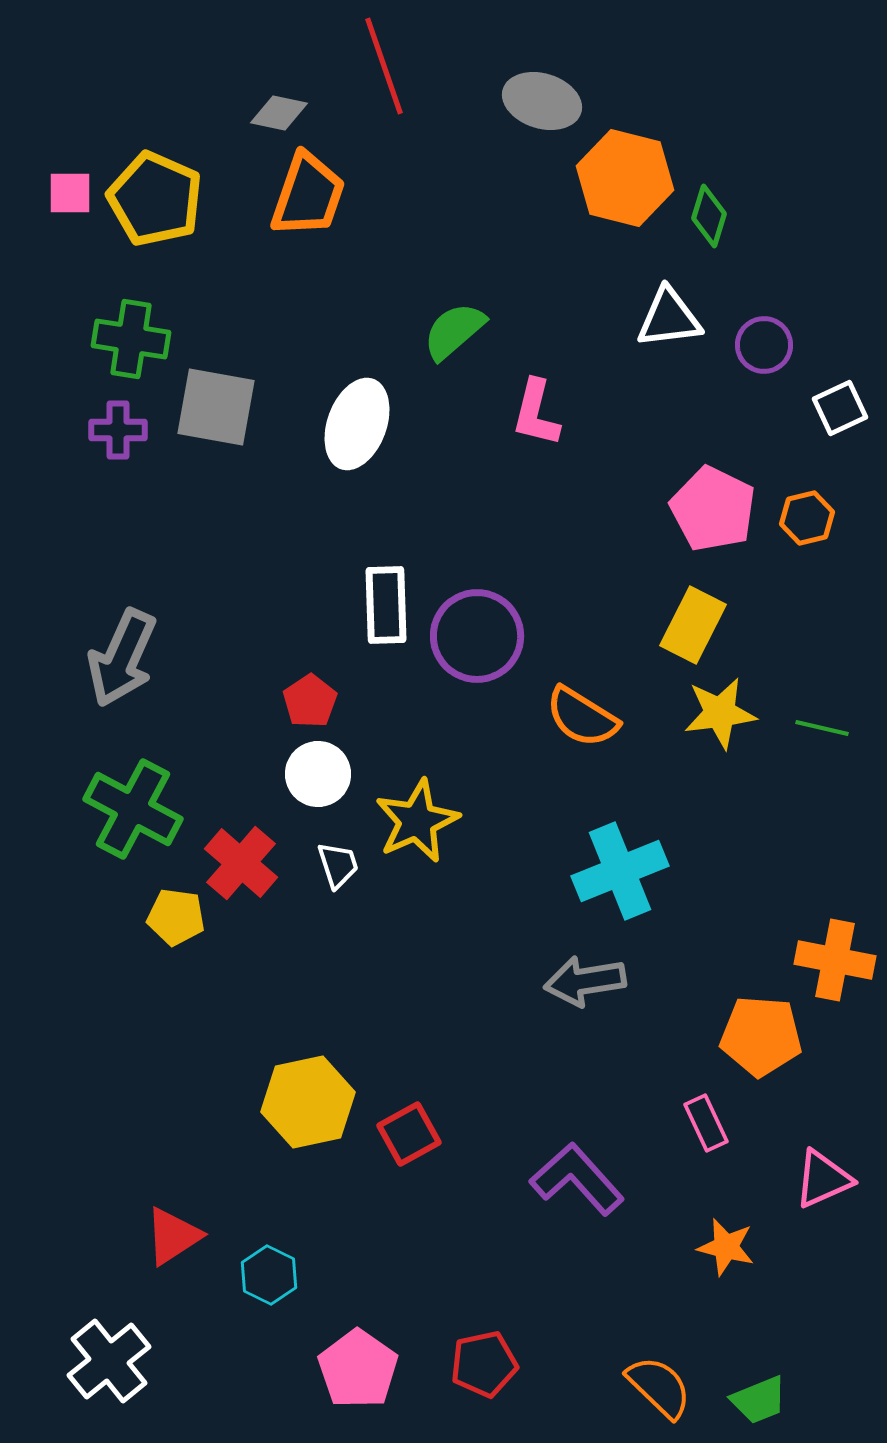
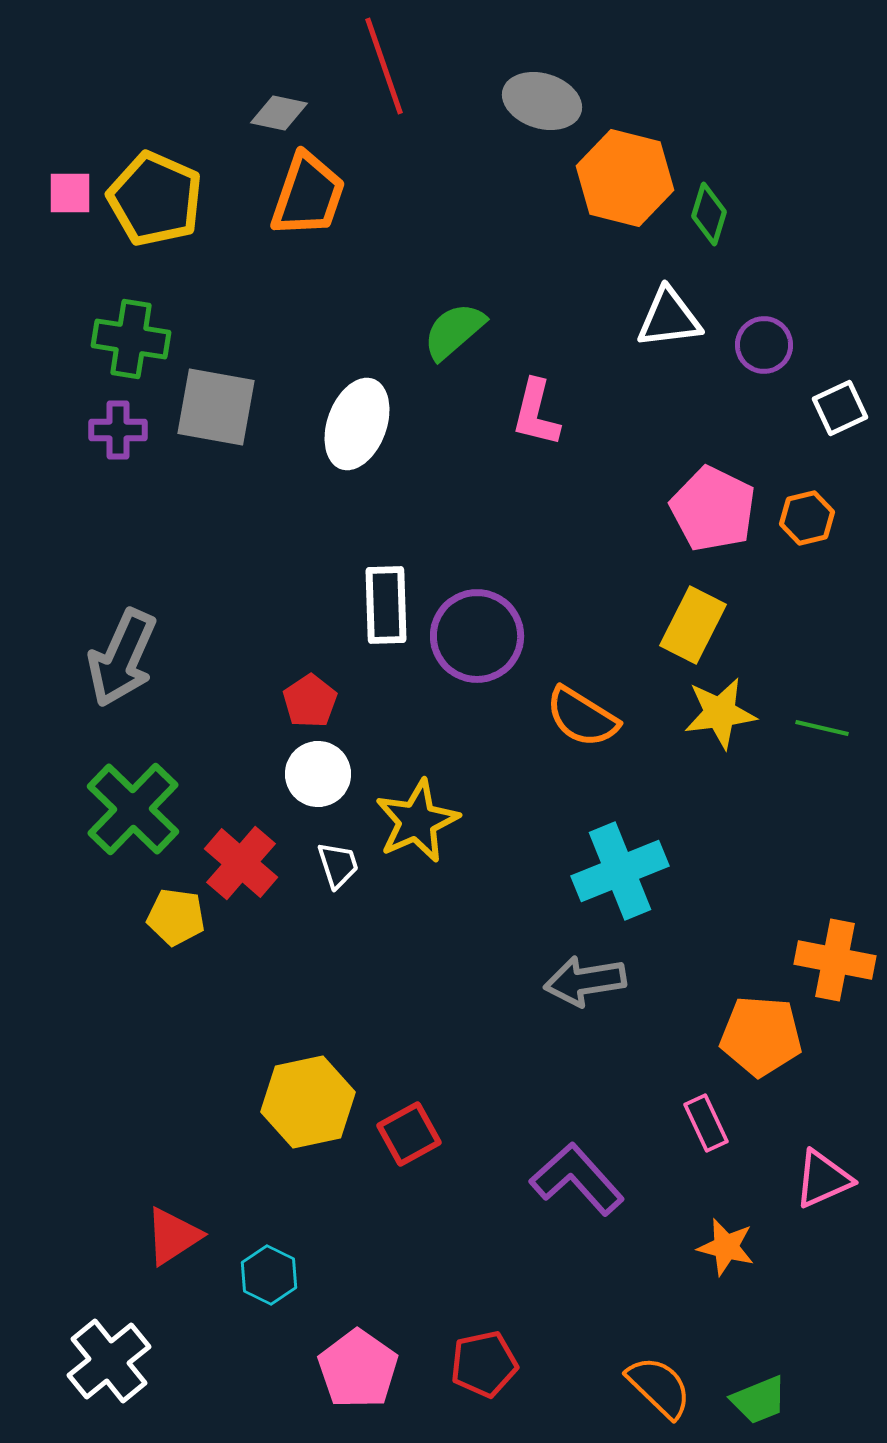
green diamond at (709, 216): moved 2 px up
green cross at (133, 809): rotated 16 degrees clockwise
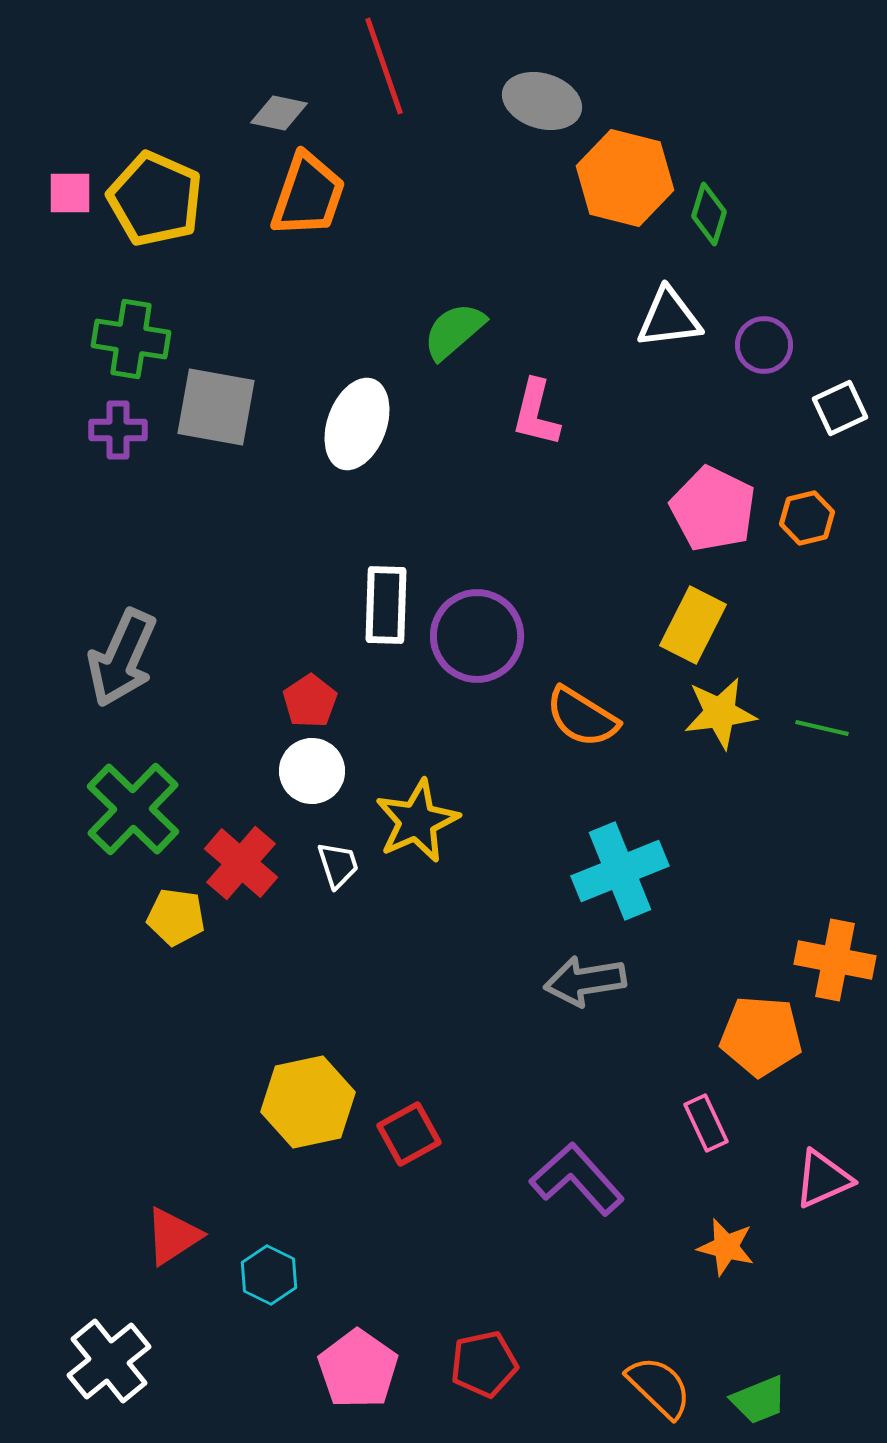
white rectangle at (386, 605): rotated 4 degrees clockwise
white circle at (318, 774): moved 6 px left, 3 px up
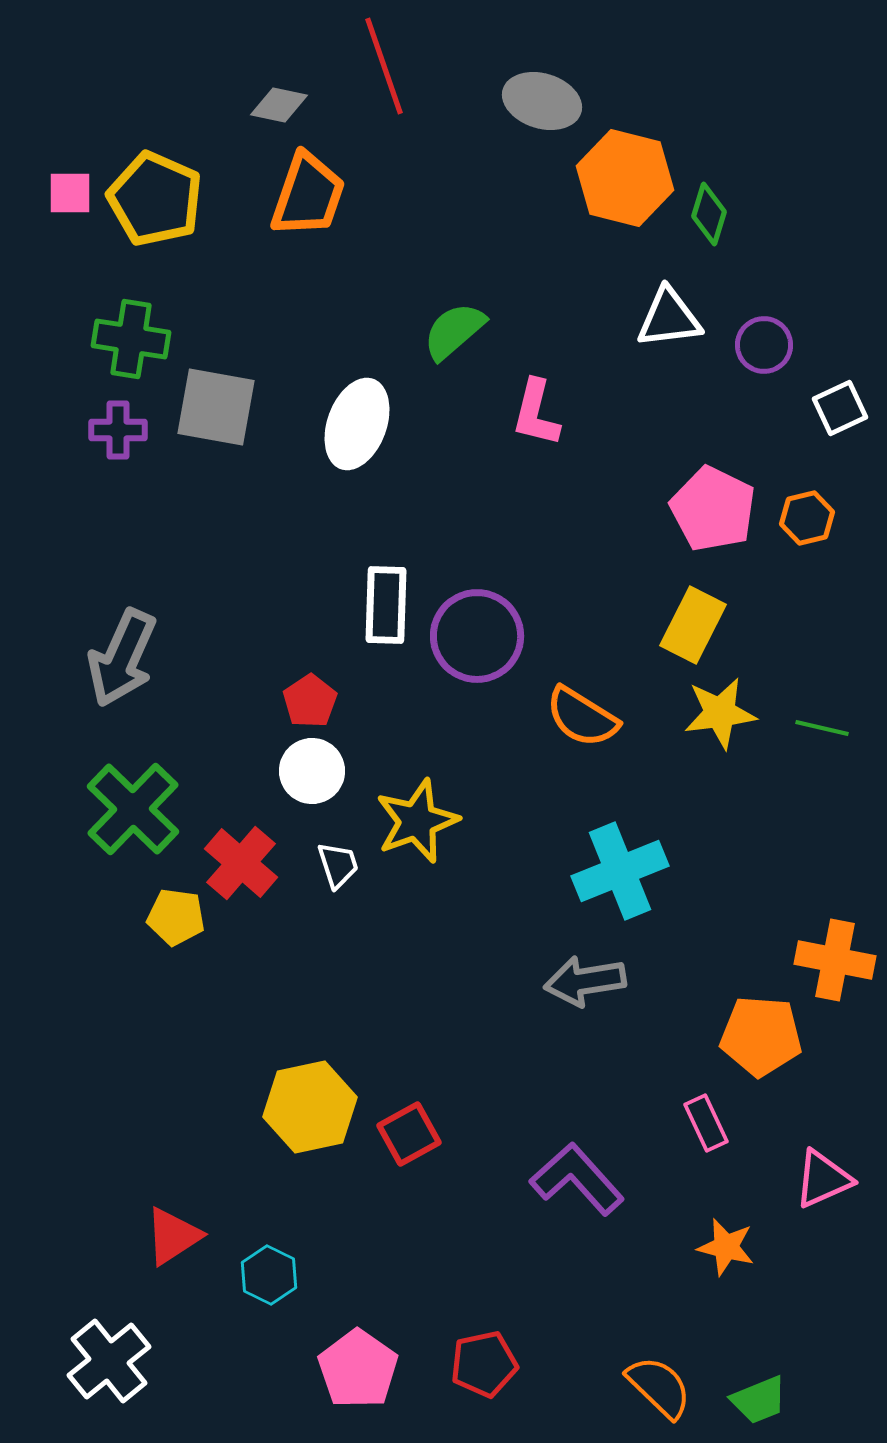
gray diamond at (279, 113): moved 8 px up
yellow star at (417, 821): rotated 4 degrees clockwise
yellow hexagon at (308, 1102): moved 2 px right, 5 px down
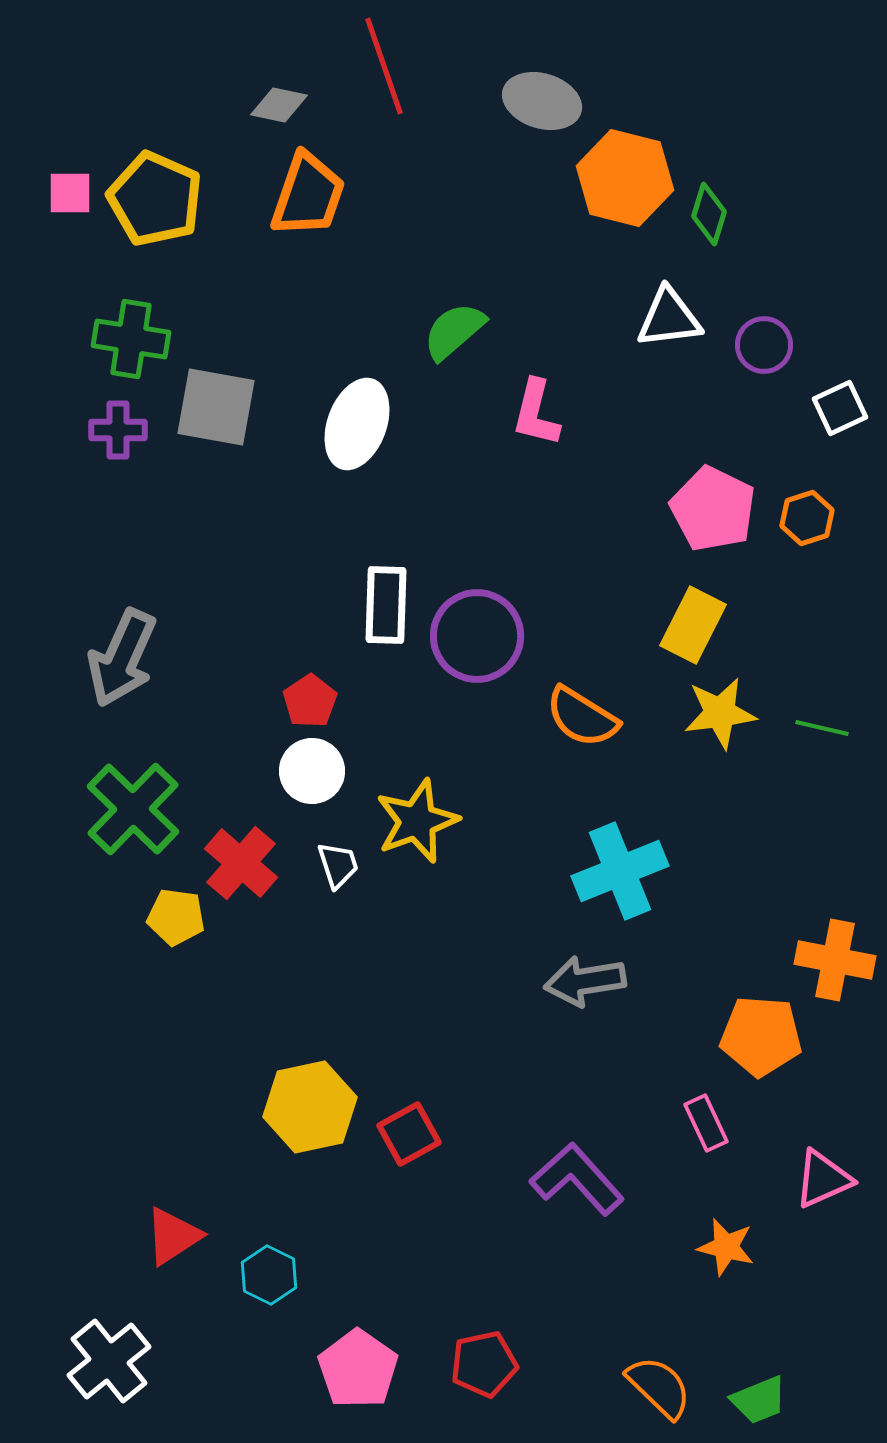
orange hexagon at (807, 518): rotated 4 degrees counterclockwise
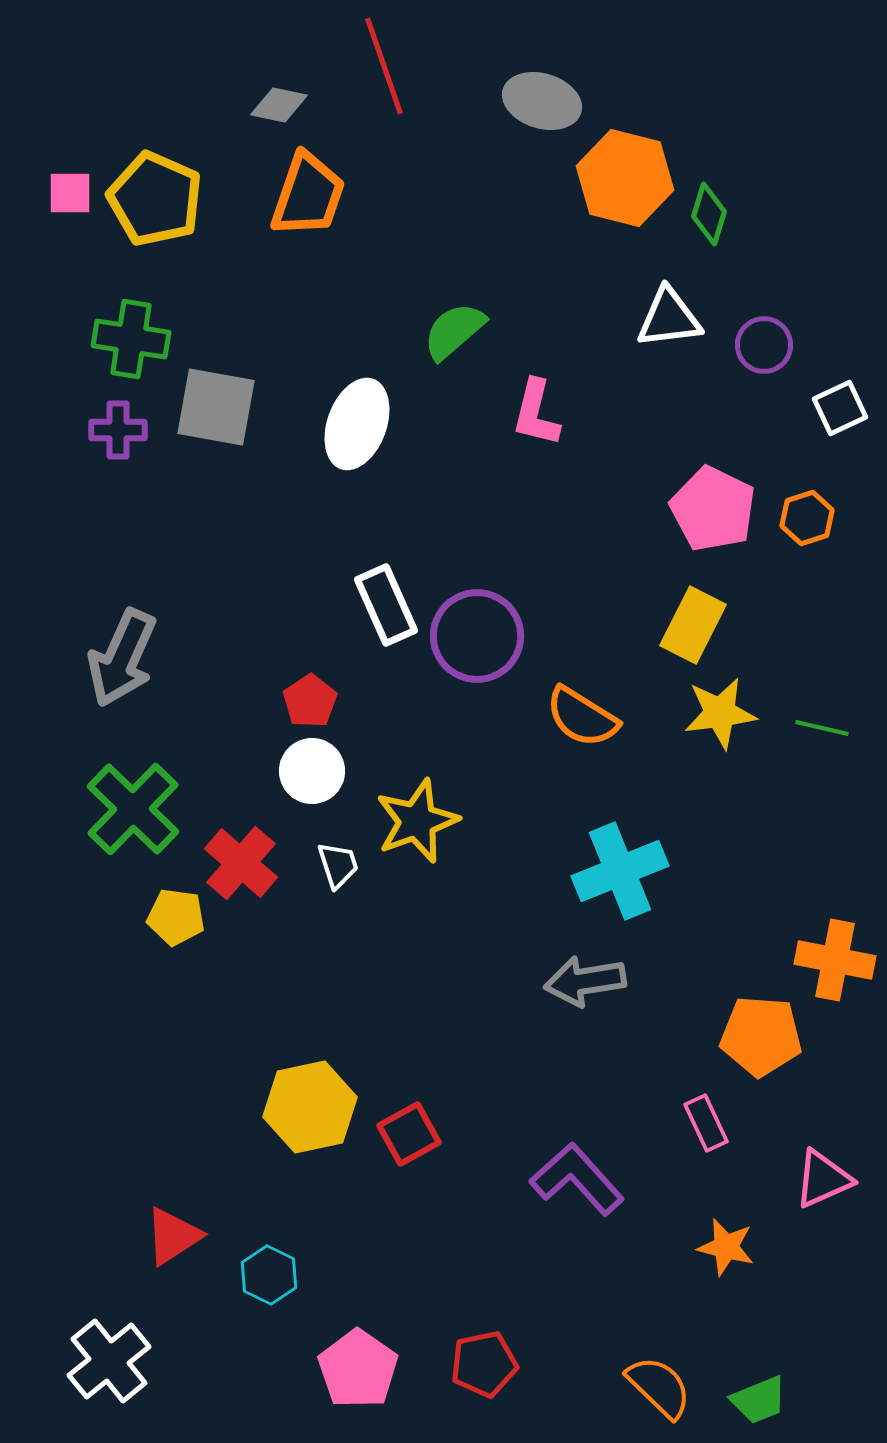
white rectangle at (386, 605): rotated 26 degrees counterclockwise
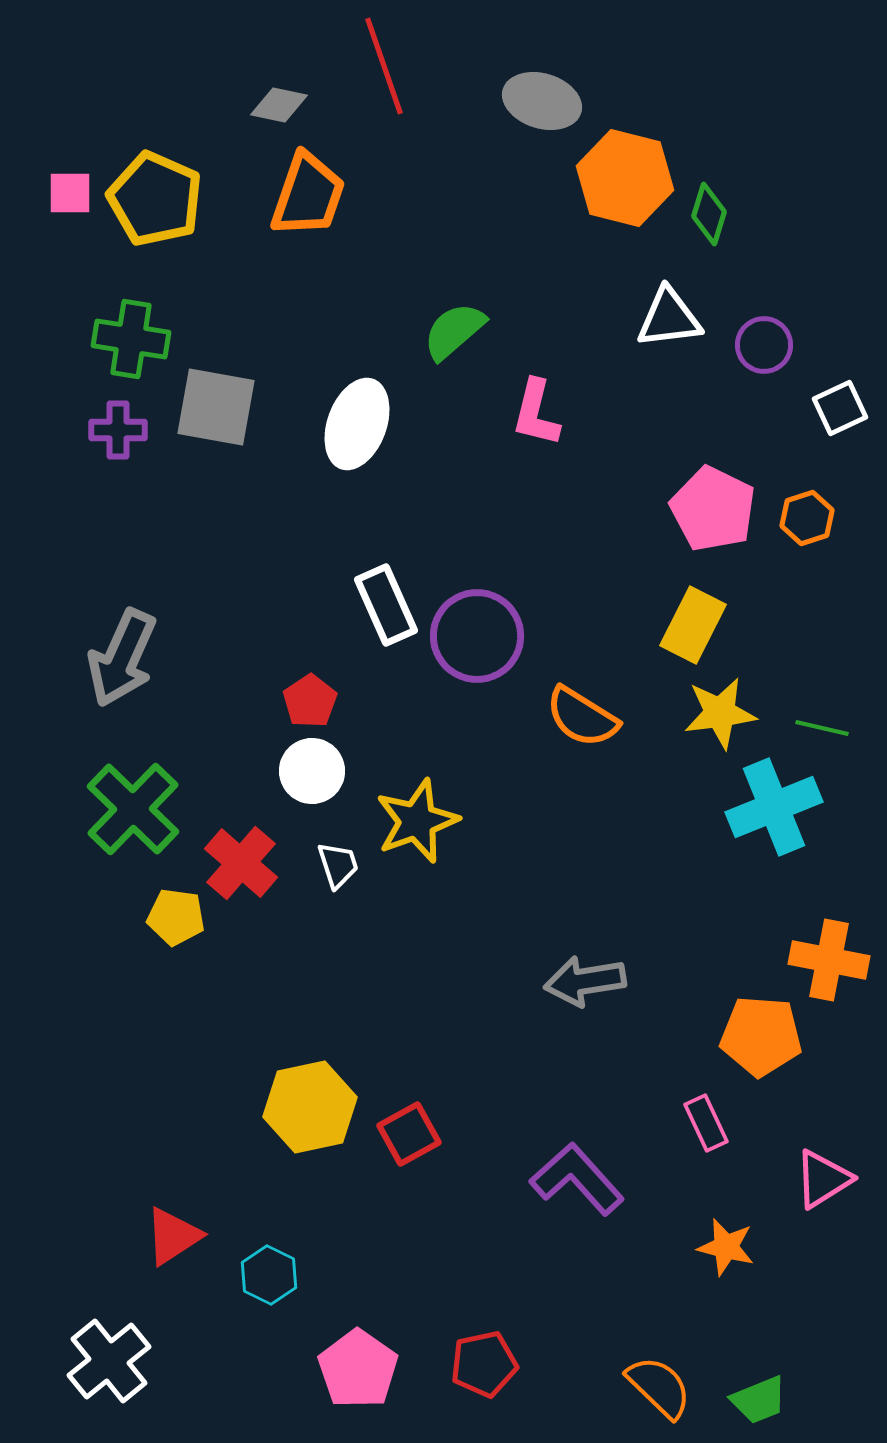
cyan cross at (620, 871): moved 154 px right, 64 px up
orange cross at (835, 960): moved 6 px left
pink triangle at (823, 1179): rotated 8 degrees counterclockwise
